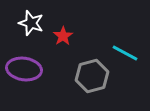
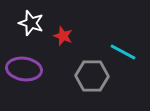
red star: rotated 18 degrees counterclockwise
cyan line: moved 2 px left, 1 px up
gray hexagon: rotated 16 degrees clockwise
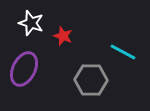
purple ellipse: rotated 72 degrees counterclockwise
gray hexagon: moved 1 px left, 4 px down
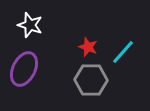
white star: moved 1 px left, 2 px down
red star: moved 25 px right, 11 px down
cyan line: rotated 76 degrees counterclockwise
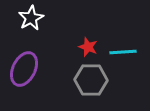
white star: moved 1 px right, 7 px up; rotated 25 degrees clockwise
cyan line: rotated 44 degrees clockwise
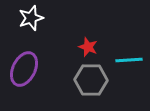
white star: rotated 10 degrees clockwise
cyan line: moved 6 px right, 8 px down
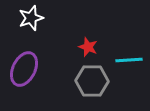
gray hexagon: moved 1 px right, 1 px down
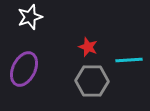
white star: moved 1 px left, 1 px up
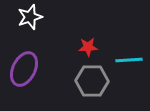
red star: rotated 24 degrees counterclockwise
